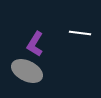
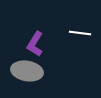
gray ellipse: rotated 16 degrees counterclockwise
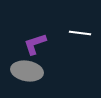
purple L-shape: rotated 40 degrees clockwise
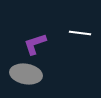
gray ellipse: moved 1 px left, 3 px down
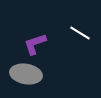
white line: rotated 25 degrees clockwise
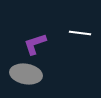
white line: rotated 25 degrees counterclockwise
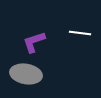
purple L-shape: moved 1 px left, 2 px up
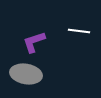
white line: moved 1 px left, 2 px up
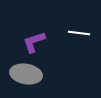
white line: moved 2 px down
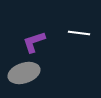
gray ellipse: moved 2 px left, 1 px up; rotated 28 degrees counterclockwise
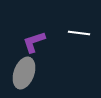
gray ellipse: rotated 52 degrees counterclockwise
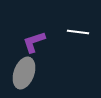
white line: moved 1 px left, 1 px up
